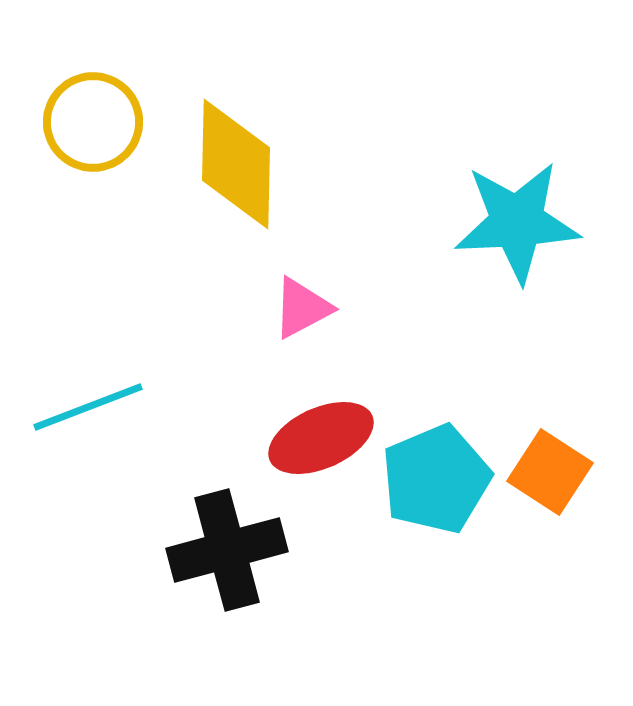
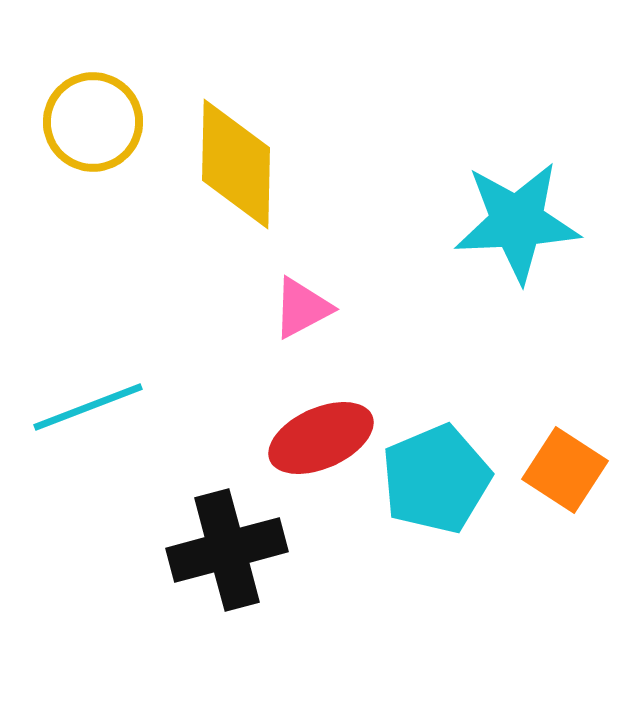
orange square: moved 15 px right, 2 px up
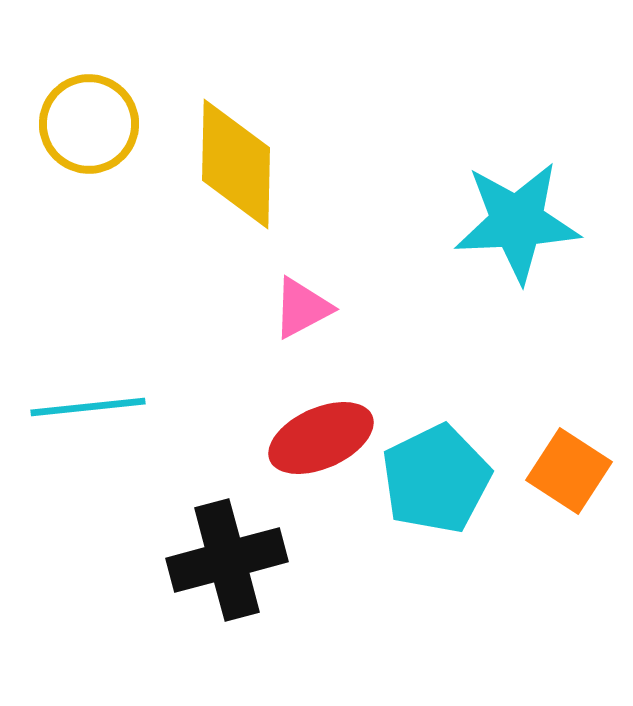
yellow circle: moved 4 px left, 2 px down
cyan line: rotated 15 degrees clockwise
orange square: moved 4 px right, 1 px down
cyan pentagon: rotated 3 degrees counterclockwise
black cross: moved 10 px down
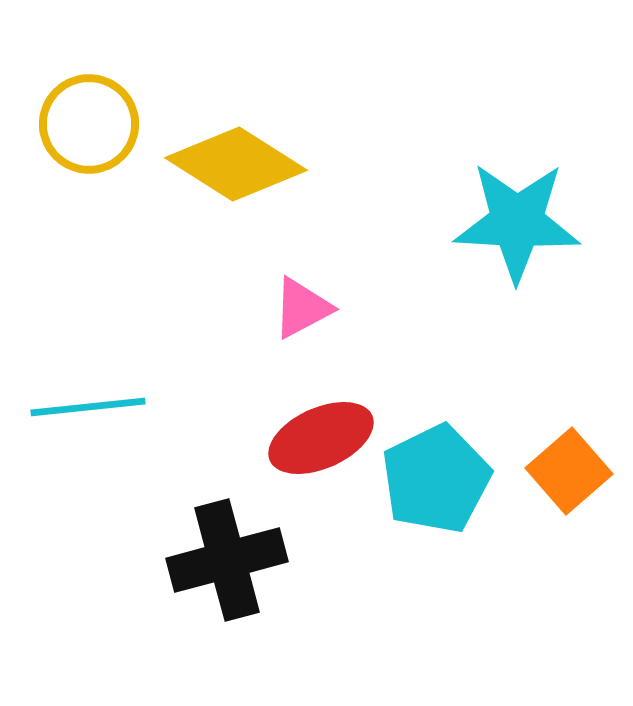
yellow diamond: rotated 59 degrees counterclockwise
cyan star: rotated 6 degrees clockwise
orange square: rotated 16 degrees clockwise
